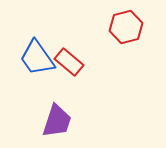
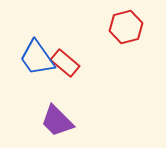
red rectangle: moved 4 px left, 1 px down
purple trapezoid: rotated 117 degrees clockwise
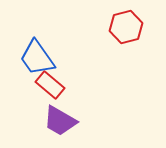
red rectangle: moved 15 px left, 22 px down
purple trapezoid: moved 3 px right; rotated 15 degrees counterclockwise
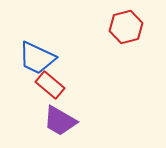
blue trapezoid: rotated 30 degrees counterclockwise
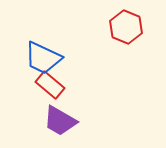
red hexagon: rotated 24 degrees counterclockwise
blue trapezoid: moved 6 px right
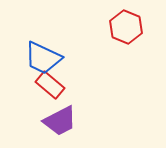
purple trapezoid: rotated 57 degrees counterclockwise
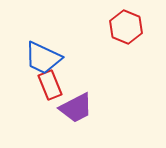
red rectangle: rotated 28 degrees clockwise
purple trapezoid: moved 16 px right, 13 px up
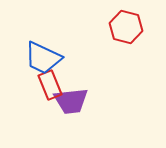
red hexagon: rotated 8 degrees counterclockwise
purple trapezoid: moved 5 px left, 7 px up; rotated 21 degrees clockwise
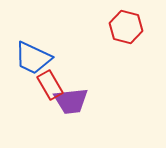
blue trapezoid: moved 10 px left
red rectangle: rotated 8 degrees counterclockwise
